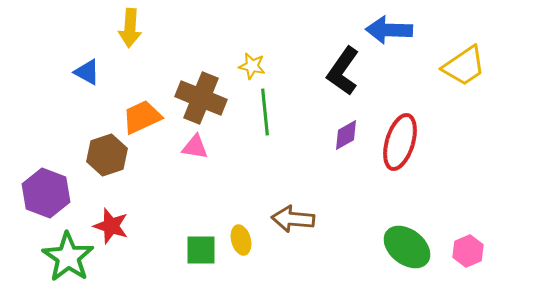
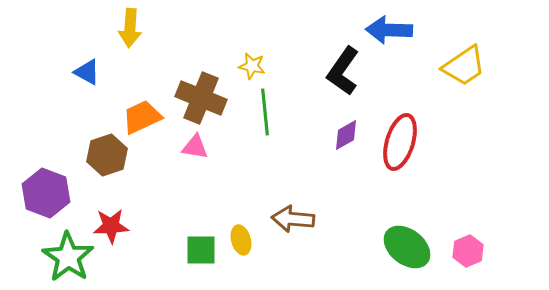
red star: rotated 21 degrees counterclockwise
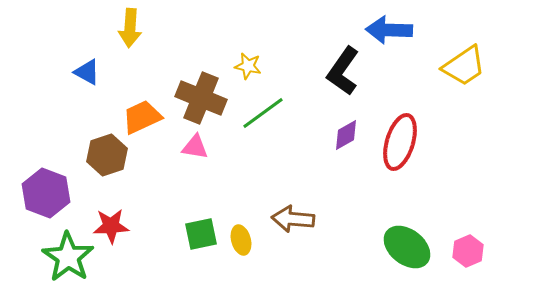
yellow star: moved 4 px left
green line: moved 2 px left, 1 px down; rotated 60 degrees clockwise
green square: moved 16 px up; rotated 12 degrees counterclockwise
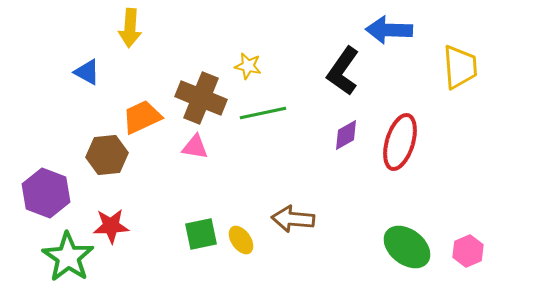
yellow trapezoid: moved 4 px left, 1 px down; rotated 60 degrees counterclockwise
green line: rotated 24 degrees clockwise
brown hexagon: rotated 12 degrees clockwise
yellow ellipse: rotated 20 degrees counterclockwise
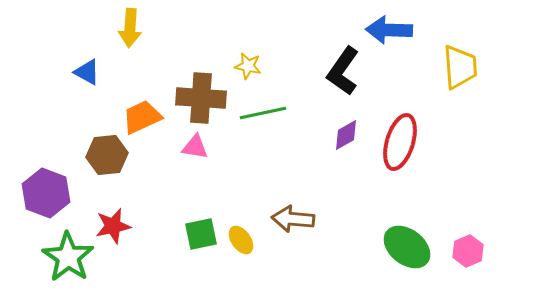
brown cross: rotated 18 degrees counterclockwise
red star: moved 2 px right; rotated 9 degrees counterclockwise
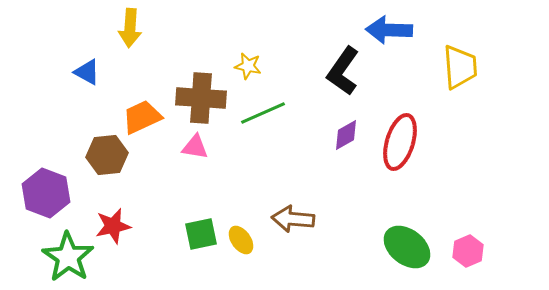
green line: rotated 12 degrees counterclockwise
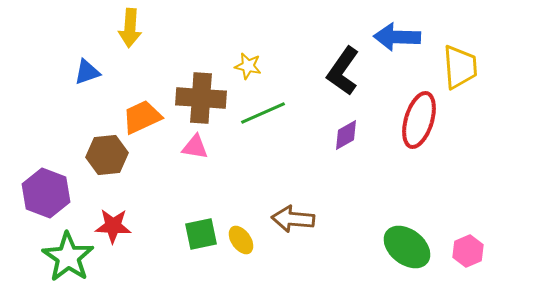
blue arrow: moved 8 px right, 7 px down
blue triangle: rotated 48 degrees counterclockwise
red ellipse: moved 19 px right, 22 px up
red star: rotated 15 degrees clockwise
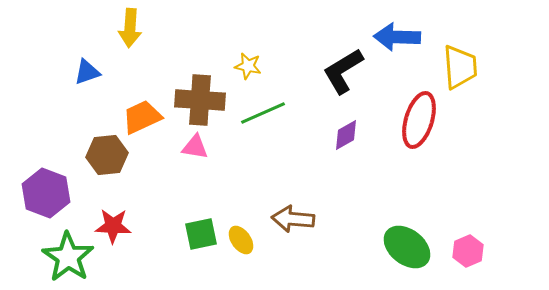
black L-shape: rotated 24 degrees clockwise
brown cross: moved 1 px left, 2 px down
